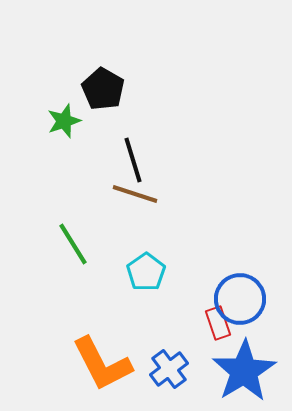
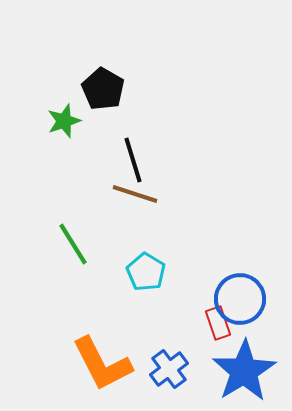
cyan pentagon: rotated 6 degrees counterclockwise
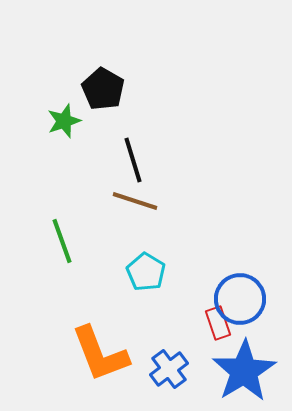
brown line: moved 7 px down
green line: moved 11 px left, 3 px up; rotated 12 degrees clockwise
orange L-shape: moved 2 px left, 10 px up; rotated 6 degrees clockwise
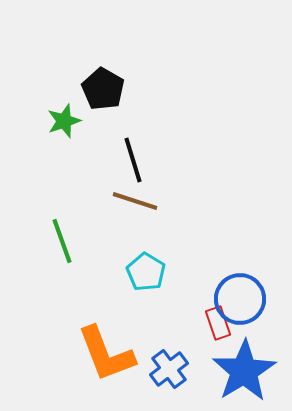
orange L-shape: moved 6 px right
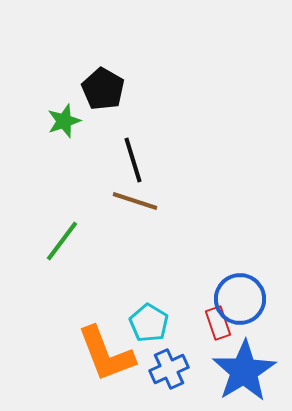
green line: rotated 57 degrees clockwise
cyan pentagon: moved 3 px right, 51 px down
blue cross: rotated 12 degrees clockwise
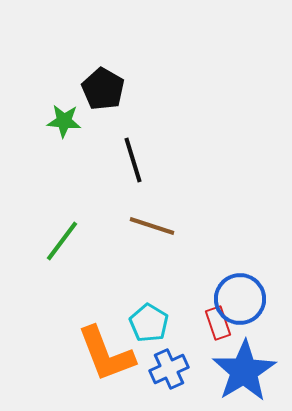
green star: rotated 24 degrees clockwise
brown line: moved 17 px right, 25 px down
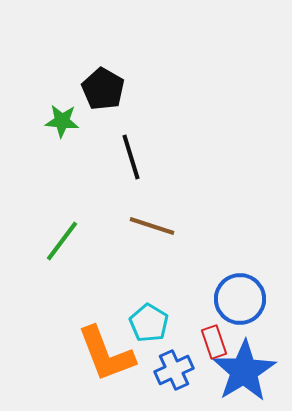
green star: moved 2 px left
black line: moved 2 px left, 3 px up
red rectangle: moved 4 px left, 19 px down
blue cross: moved 5 px right, 1 px down
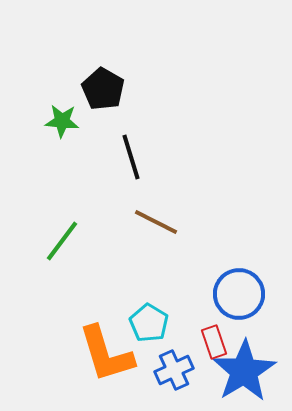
brown line: moved 4 px right, 4 px up; rotated 9 degrees clockwise
blue circle: moved 1 px left, 5 px up
orange L-shape: rotated 4 degrees clockwise
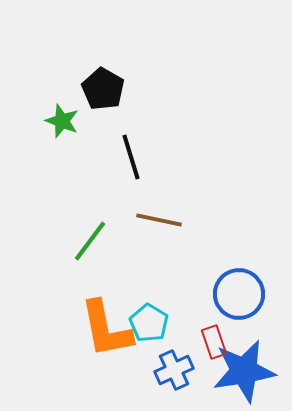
green star: rotated 16 degrees clockwise
brown line: moved 3 px right, 2 px up; rotated 15 degrees counterclockwise
green line: moved 28 px right
orange L-shape: moved 25 px up; rotated 6 degrees clockwise
blue star: rotated 22 degrees clockwise
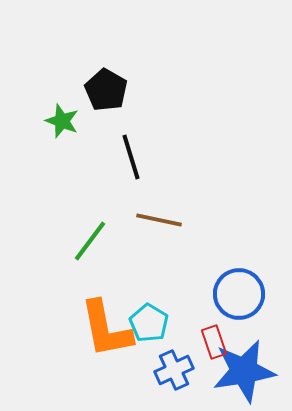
black pentagon: moved 3 px right, 1 px down
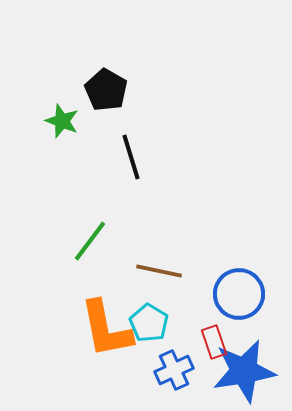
brown line: moved 51 px down
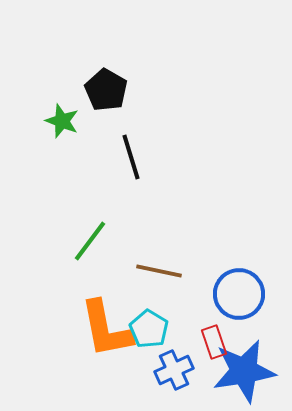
cyan pentagon: moved 6 px down
